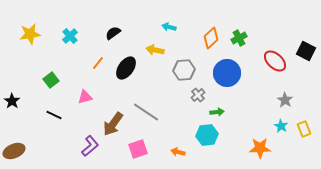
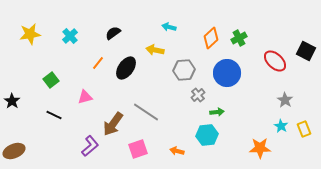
orange arrow: moved 1 px left, 1 px up
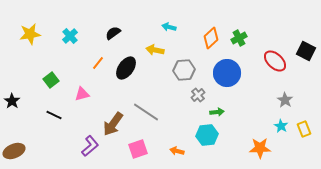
pink triangle: moved 3 px left, 3 px up
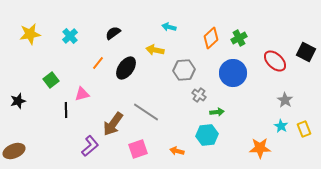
black square: moved 1 px down
blue circle: moved 6 px right
gray cross: moved 1 px right; rotated 16 degrees counterclockwise
black star: moved 6 px right; rotated 21 degrees clockwise
black line: moved 12 px right, 5 px up; rotated 63 degrees clockwise
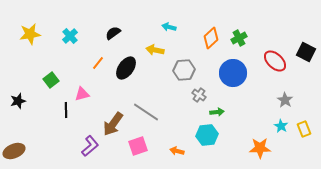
pink square: moved 3 px up
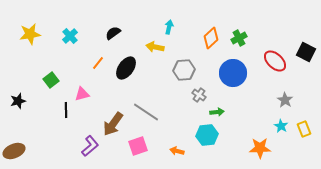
cyan arrow: rotated 88 degrees clockwise
yellow arrow: moved 3 px up
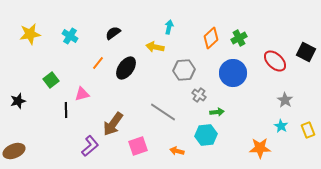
cyan cross: rotated 14 degrees counterclockwise
gray line: moved 17 px right
yellow rectangle: moved 4 px right, 1 px down
cyan hexagon: moved 1 px left
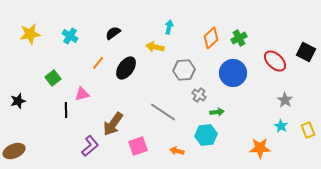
green square: moved 2 px right, 2 px up
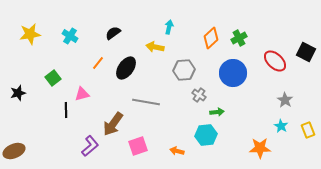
black star: moved 8 px up
gray line: moved 17 px left, 10 px up; rotated 24 degrees counterclockwise
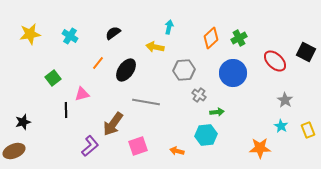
black ellipse: moved 2 px down
black star: moved 5 px right, 29 px down
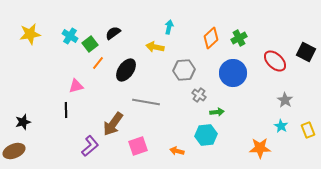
green square: moved 37 px right, 34 px up
pink triangle: moved 6 px left, 8 px up
